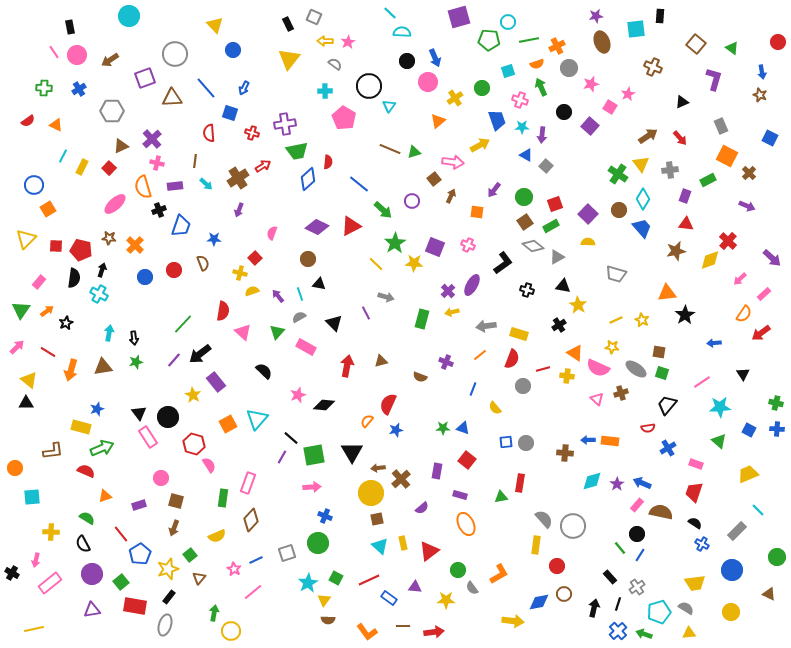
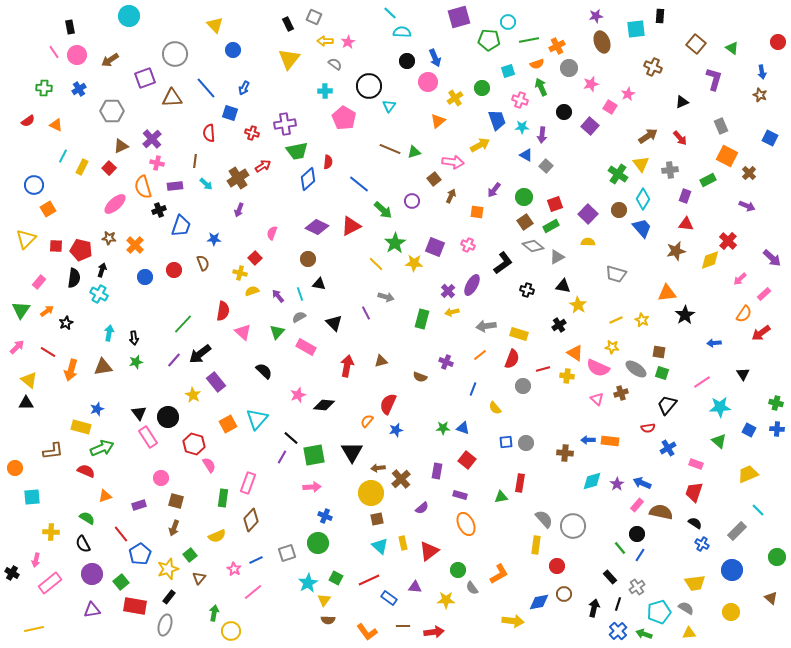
brown triangle at (769, 594): moved 2 px right, 4 px down; rotated 16 degrees clockwise
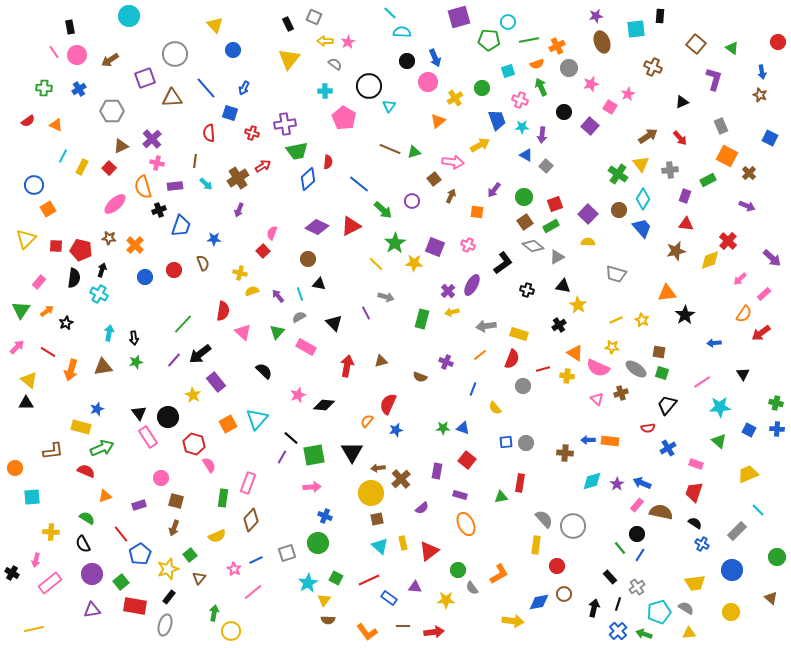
red square at (255, 258): moved 8 px right, 7 px up
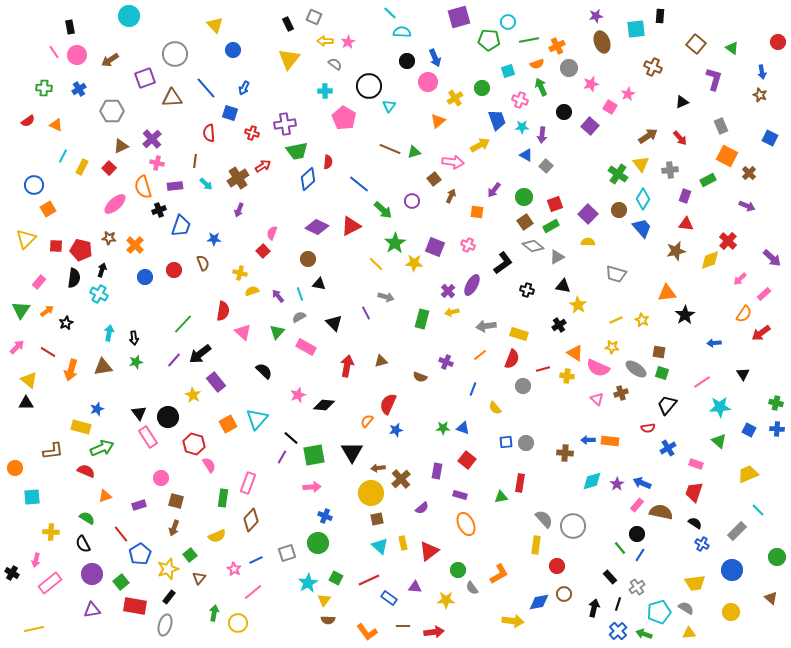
yellow circle at (231, 631): moved 7 px right, 8 px up
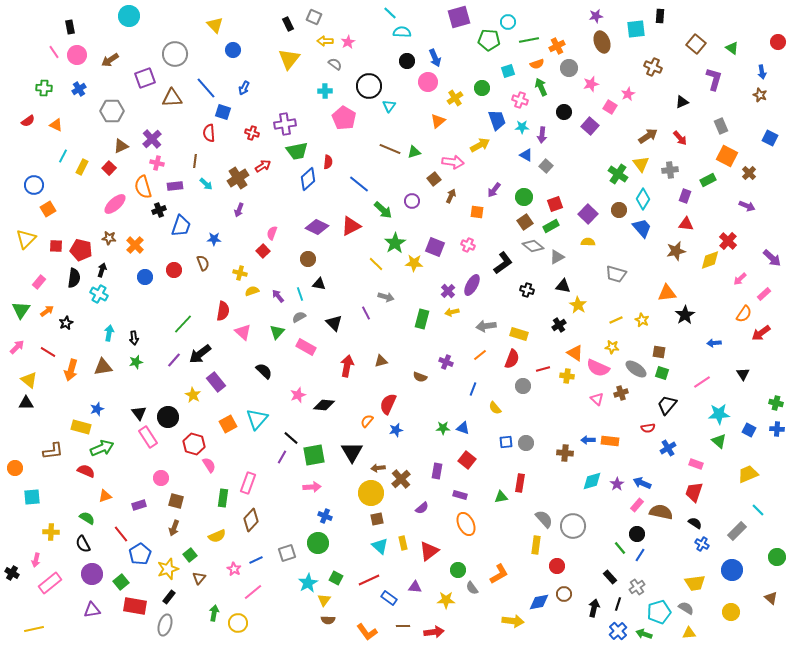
blue square at (230, 113): moved 7 px left, 1 px up
cyan star at (720, 407): moved 1 px left, 7 px down
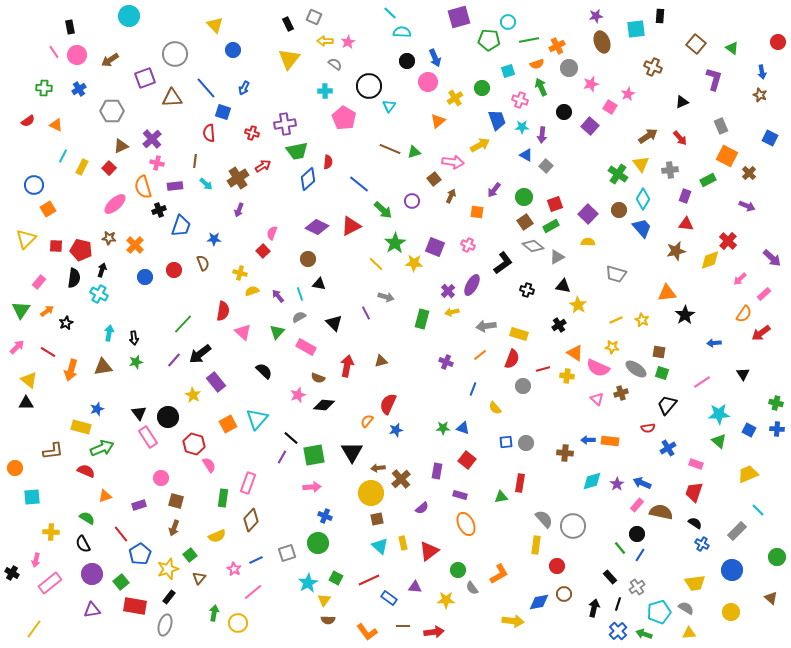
brown semicircle at (420, 377): moved 102 px left, 1 px down
yellow line at (34, 629): rotated 42 degrees counterclockwise
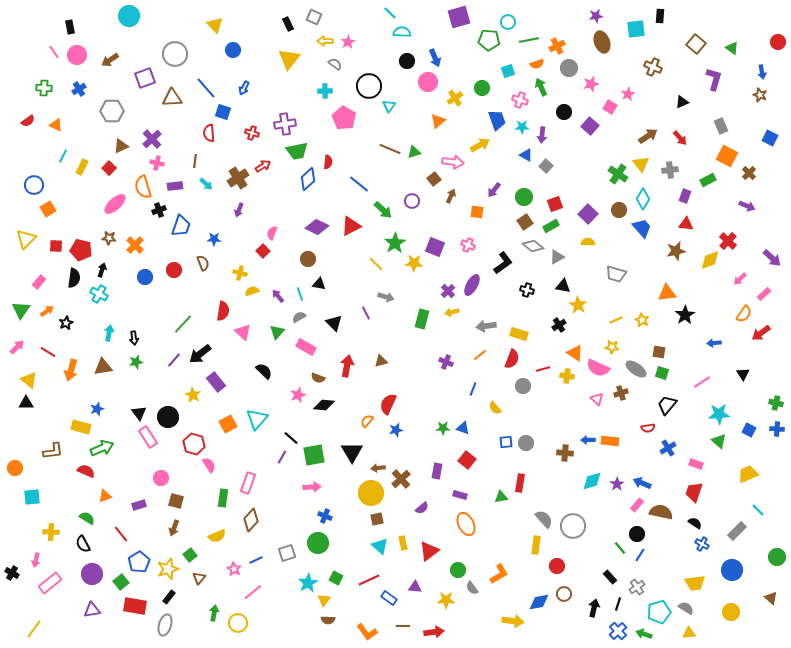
blue pentagon at (140, 554): moved 1 px left, 8 px down
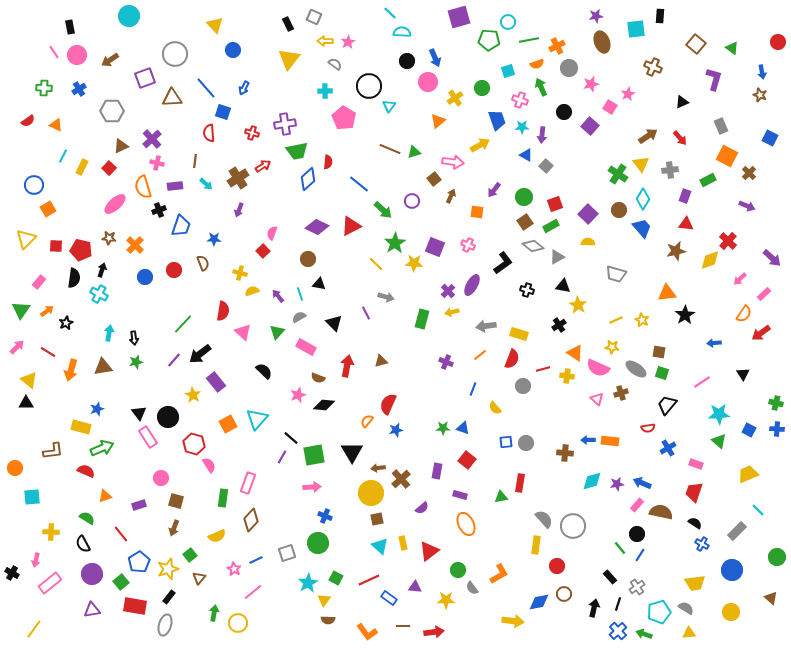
purple star at (617, 484): rotated 24 degrees clockwise
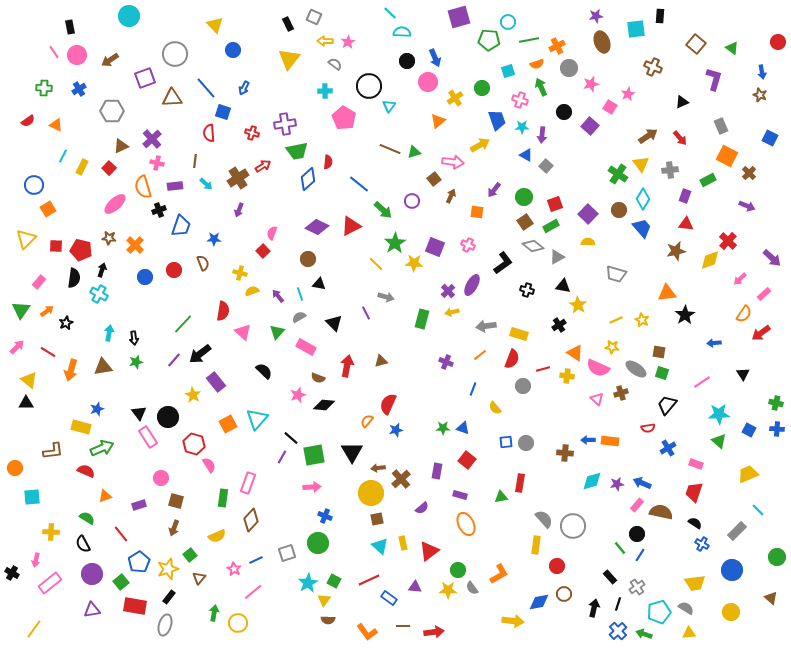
green square at (336, 578): moved 2 px left, 3 px down
yellow star at (446, 600): moved 2 px right, 10 px up
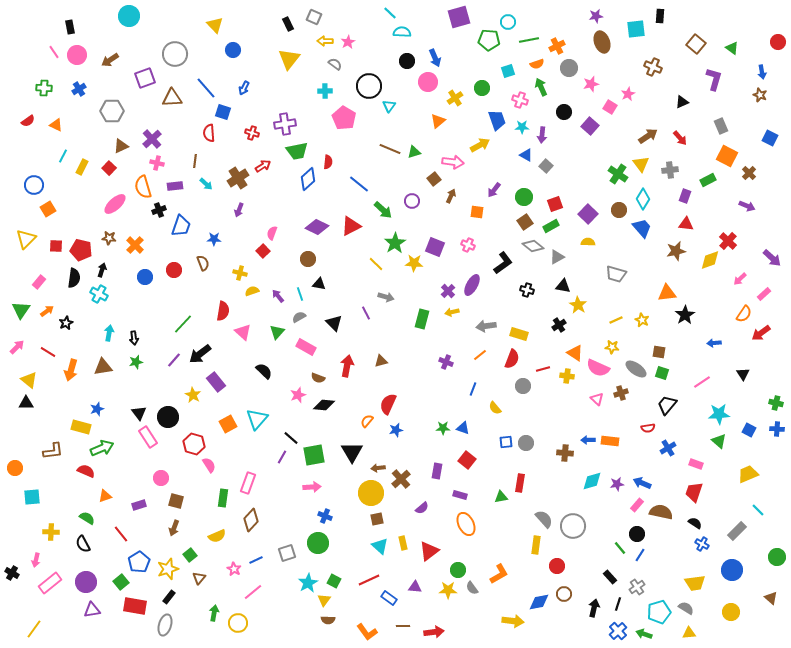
purple circle at (92, 574): moved 6 px left, 8 px down
